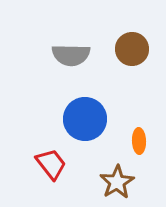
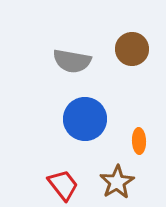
gray semicircle: moved 1 px right, 6 px down; rotated 9 degrees clockwise
red trapezoid: moved 12 px right, 21 px down
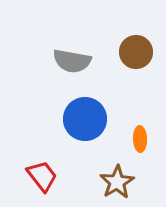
brown circle: moved 4 px right, 3 px down
orange ellipse: moved 1 px right, 2 px up
red trapezoid: moved 21 px left, 9 px up
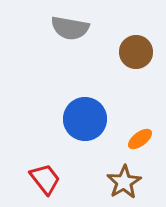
gray semicircle: moved 2 px left, 33 px up
orange ellipse: rotated 55 degrees clockwise
red trapezoid: moved 3 px right, 3 px down
brown star: moved 7 px right
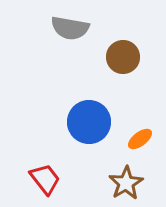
brown circle: moved 13 px left, 5 px down
blue circle: moved 4 px right, 3 px down
brown star: moved 2 px right, 1 px down
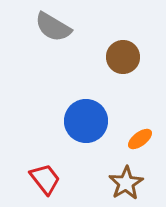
gray semicircle: moved 17 px left, 1 px up; rotated 21 degrees clockwise
blue circle: moved 3 px left, 1 px up
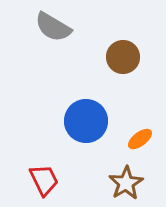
red trapezoid: moved 1 px left, 1 px down; rotated 12 degrees clockwise
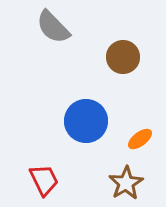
gray semicircle: rotated 15 degrees clockwise
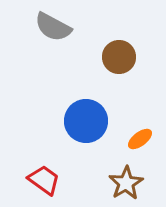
gray semicircle: rotated 18 degrees counterclockwise
brown circle: moved 4 px left
red trapezoid: rotated 28 degrees counterclockwise
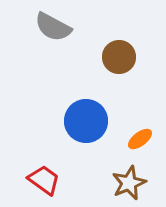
brown star: moved 3 px right; rotated 8 degrees clockwise
